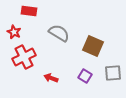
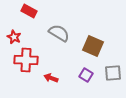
red rectangle: rotated 21 degrees clockwise
red star: moved 5 px down
red cross: moved 2 px right, 3 px down; rotated 30 degrees clockwise
purple square: moved 1 px right, 1 px up
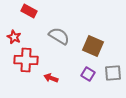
gray semicircle: moved 3 px down
purple square: moved 2 px right, 1 px up
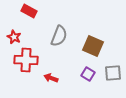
gray semicircle: rotated 80 degrees clockwise
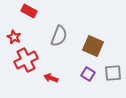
red cross: rotated 30 degrees counterclockwise
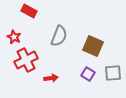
red arrow: rotated 152 degrees clockwise
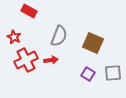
brown square: moved 3 px up
red arrow: moved 18 px up
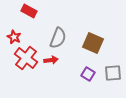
gray semicircle: moved 1 px left, 2 px down
red cross: moved 2 px up; rotated 25 degrees counterclockwise
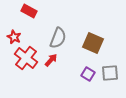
red arrow: rotated 40 degrees counterclockwise
gray square: moved 3 px left
